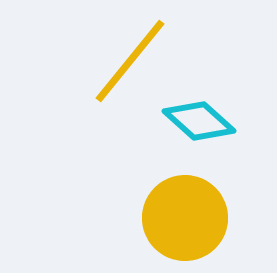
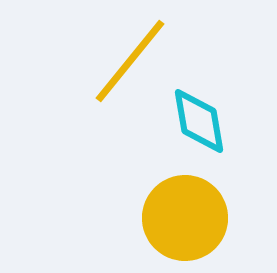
cyan diamond: rotated 38 degrees clockwise
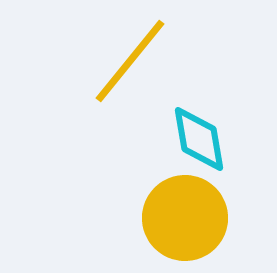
cyan diamond: moved 18 px down
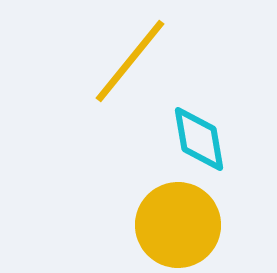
yellow circle: moved 7 px left, 7 px down
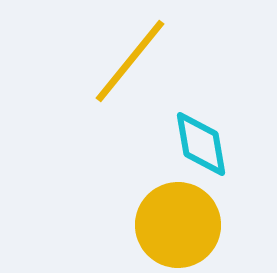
cyan diamond: moved 2 px right, 5 px down
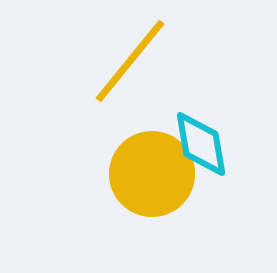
yellow circle: moved 26 px left, 51 px up
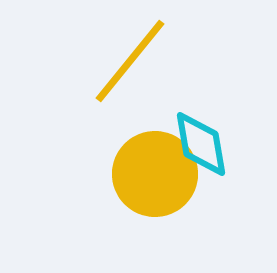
yellow circle: moved 3 px right
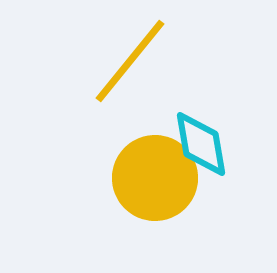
yellow circle: moved 4 px down
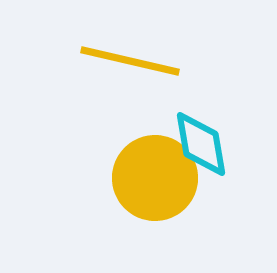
yellow line: rotated 64 degrees clockwise
